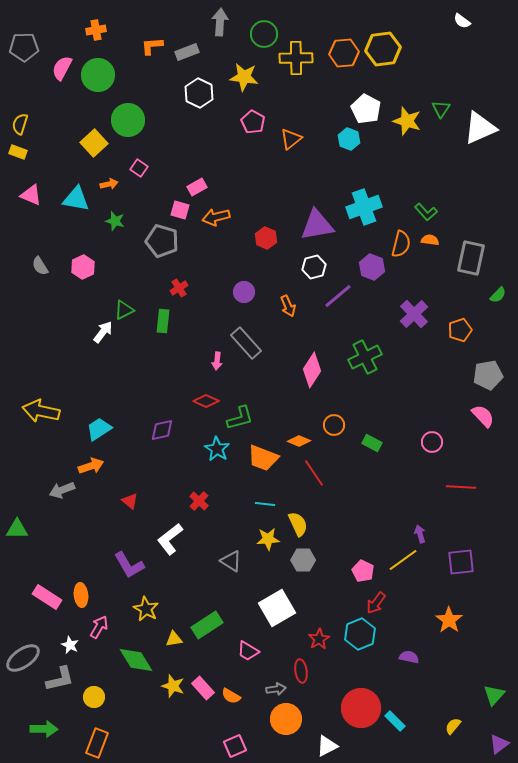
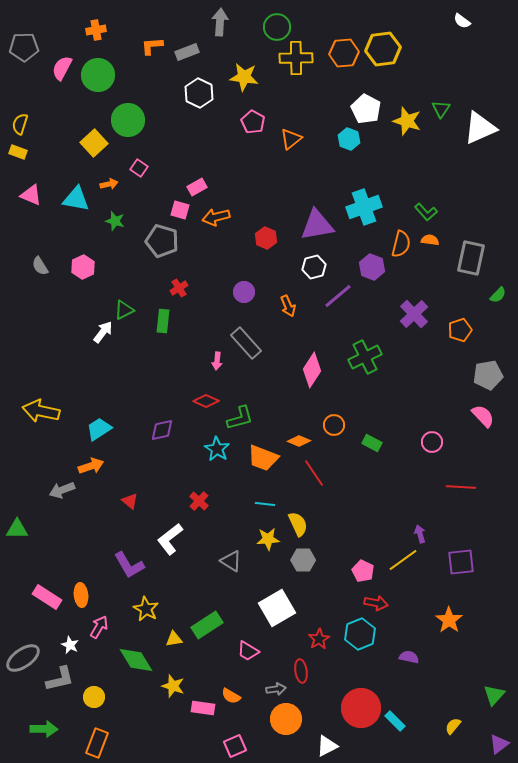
green circle at (264, 34): moved 13 px right, 7 px up
red arrow at (376, 603): rotated 115 degrees counterclockwise
pink rectangle at (203, 688): moved 20 px down; rotated 40 degrees counterclockwise
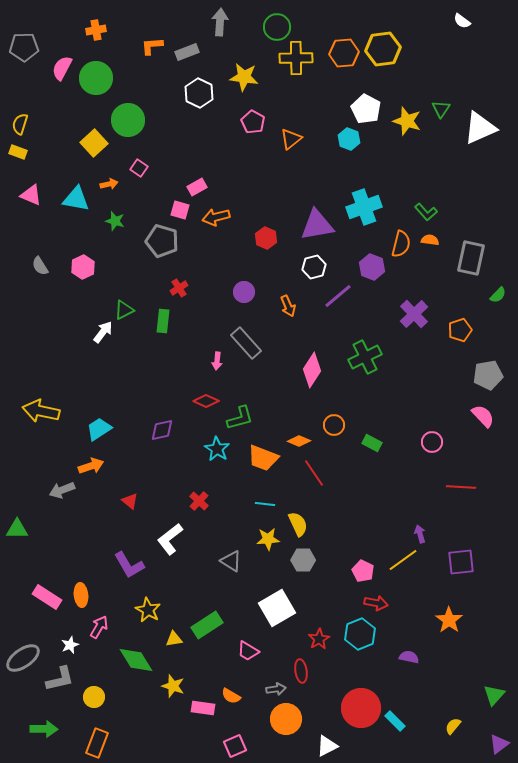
green circle at (98, 75): moved 2 px left, 3 px down
yellow star at (146, 609): moved 2 px right, 1 px down
white star at (70, 645): rotated 24 degrees clockwise
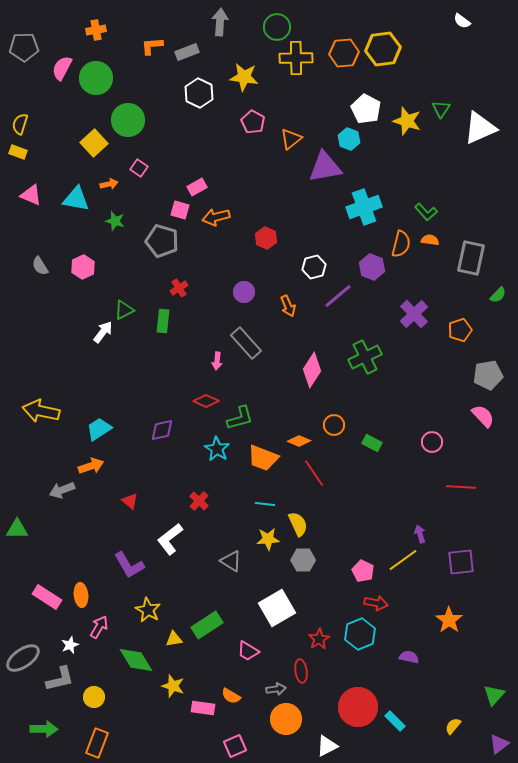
purple triangle at (317, 225): moved 8 px right, 58 px up
red circle at (361, 708): moved 3 px left, 1 px up
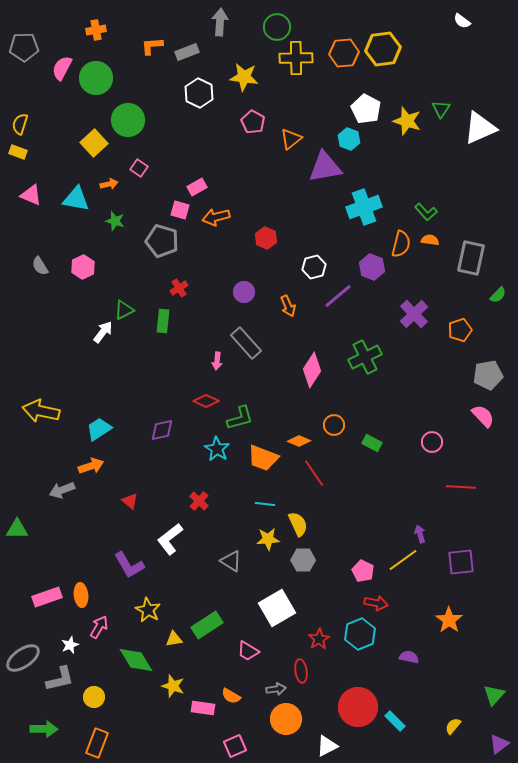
pink rectangle at (47, 597): rotated 52 degrees counterclockwise
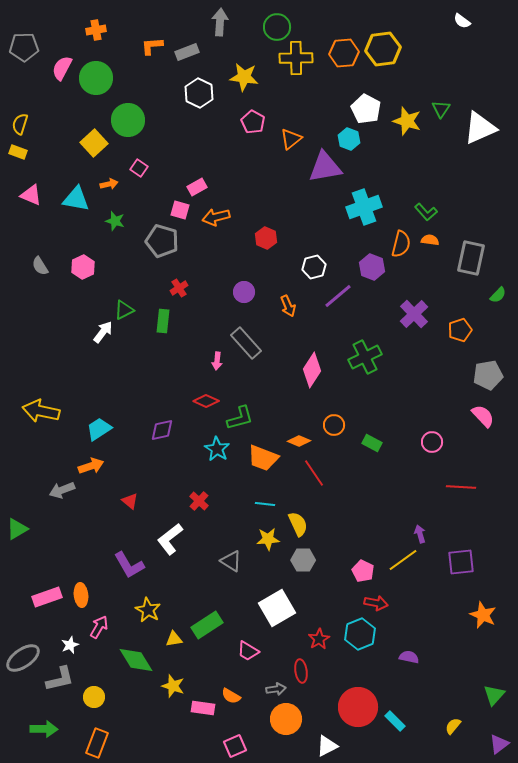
green triangle at (17, 529): rotated 30 degrees counterclockwise
orange star at (449, 620): moved 34 px right, 5 px up; rotated 12 degrees counterclockwise
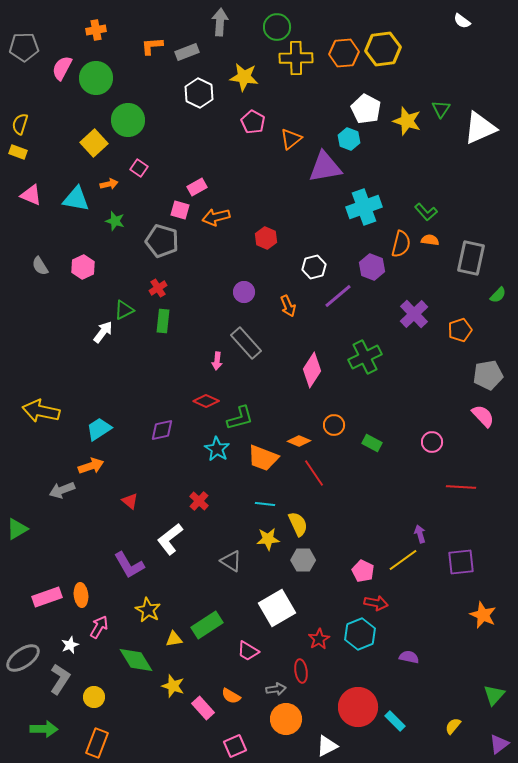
red cross at (179, 288): moved 21 px left
gray L-shape at (60, 679): rotated 44 degrees counterclockwise
pink rectangle at (203, 708): rotated 40 degrees clockwise
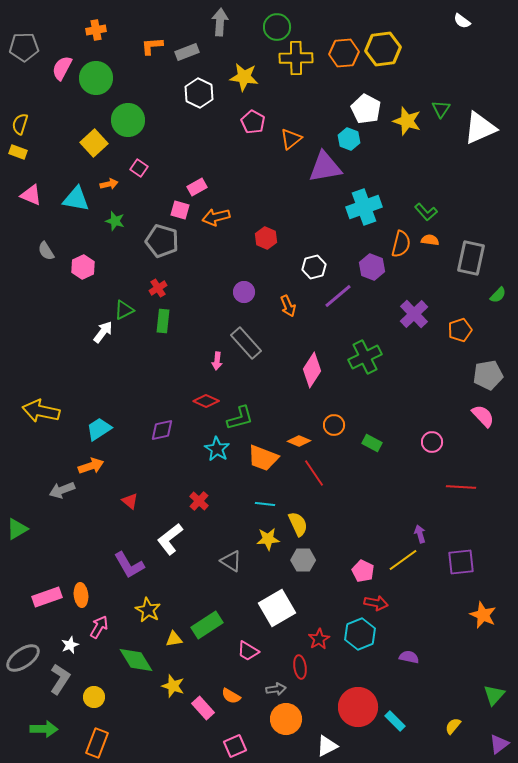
gray semicircle at (40, 266): moved 6 px right, 15 px up
red ellipse at (301, 671): moved 1 px left, 4 px up
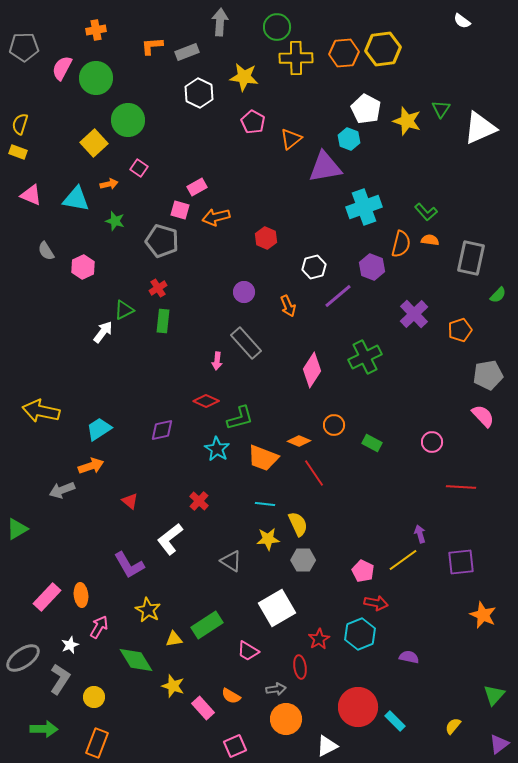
pink rectangle at (47, 597): rotated 28 degrees counterclockwise
